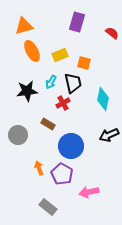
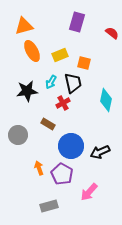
cyan diamond: moved 3 px right, 1 px down
black arrow: moved 9 px left, 17 px down
pink arrow: rotated 36 degrees counterclockwise
gray rectangle: moved 1 px right, 1 px up; rotated 54 degrees counterclockwise
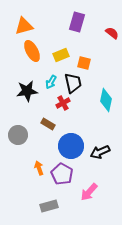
yellow rectangle: moved 1 px right
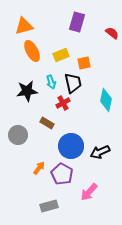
orange square: rotated 24 degrees counterclockwise
cyan arrow: rotated 48 degrees counterclockwise
brown rectangle: moved 1 px left, 1 px up
orange arrow: rotated 56 degrees clockwise
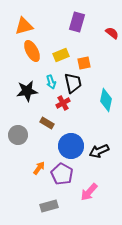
black arrow: moved 1 px left, 1 px up
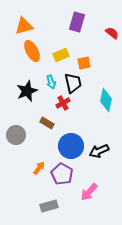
black star: rotated 15 degrees counterclockwise
gray circle: moved 2 px left
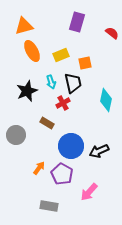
orange square: moved 1 px right
gray rectangle: rotated 24 degrees clockwise
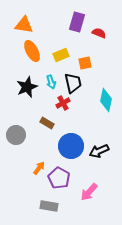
orange triangle: moved 1 px up; rotated 24 degrees clockwise
red semicircle: moved 13 px left; rotated 16 degrees counterclockwise
black star: moved 4 px up
purple pentagon: moved 3 px left, 4 px down
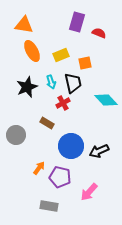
cyan diamond: rotated 55 degrees counterclockwise
purple pentagon: moved 1 px right, 1 px up; rotated 15 degrees counterclockwise
